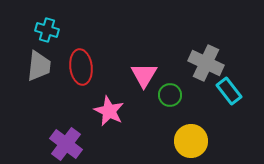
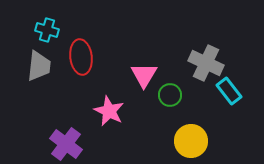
red ellipse: moved 10 px up
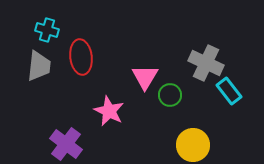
pink triangle: moved 1 px right, 2 px down
yellow circle: moved 2 px right, 4 px down
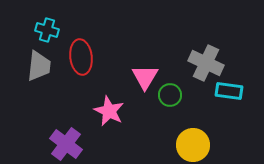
cyan rectangle: rotated 44 degrees counterclockwise
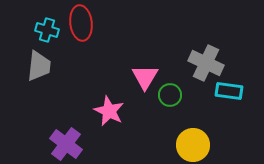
red ellipse: moved 34 px up
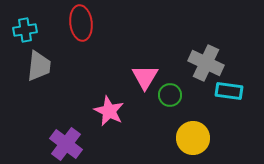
cyan cross: moved 22 px left; rotated 25 degrees counterclockwise
yellow circle: moved 7 px up
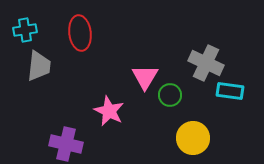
red ellipse: moved 1 px left, 10 px down
cyan rectangle: moved 1 px right
purple cross: rotated 24 degrees counterclockwise
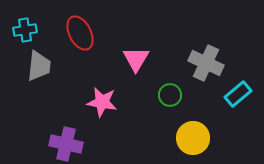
red ellipse: rotated 20 degrees counterclockwise
pink triangle: moved 9 px left, 18 px up
cyan rectangle: moved 8 px right, 3 px down; rotated 48 degrees counterclockwise
pink star: moved 7 px left, 9 px up; rotated 16 degrees counterclockwise
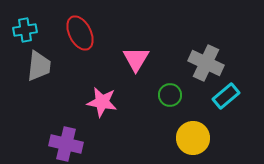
cyan rectangle: moved 12 px left, 2 px down
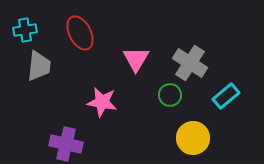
gray cross: moved 16 px left; rotated 8 degrees clockwise
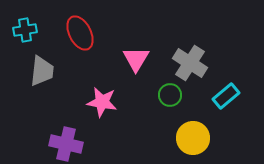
gray trapezoid: moved 3 px right, 5 px down
